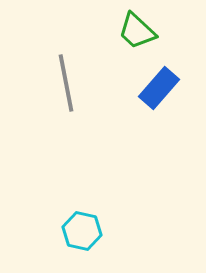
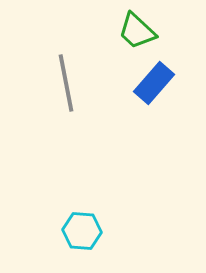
blue rectangle: moved 5 px left, 5 px up
cyan hexagon: rotated 9 degrees counterclockwise
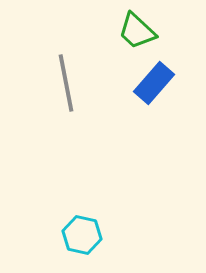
cyan hexagon: moved 4 px down; rotated 9 degrees clockwise
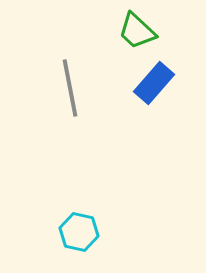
gray line: moved 4 px right, 5 px down
cyan hexagon: moved 3 px left, 3 px up
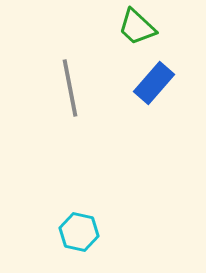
green trapezoid: moved 4 px up
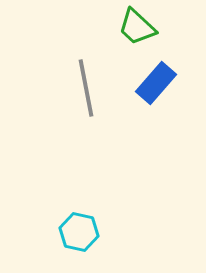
blue rectangle: moved 2 px right
gray line: moved 16 px right
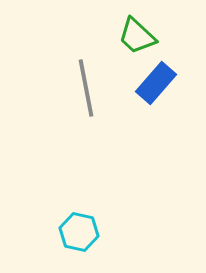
green trapezoid: moved 9 px down
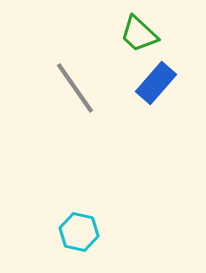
green trapezoid: moved 2 px right, 2 px up
gray line: moved 11 px left; rotated 24 degrees counterclockwise
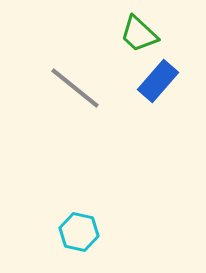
blue rectangle: moved 2 px right, 2 px up
gray line: rotated 16 degrees counterclockwise
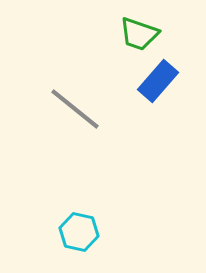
green trapezoid: rotated 24 degrees counterclockwise
gray line: moved 21 px down
